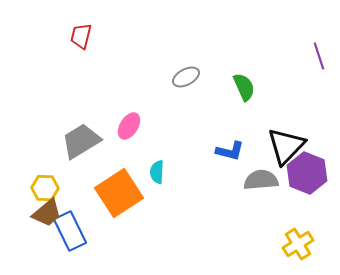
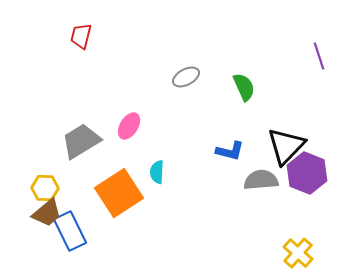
yellow cross: moved 9 px down; rotated 16 degrees counterclockwise
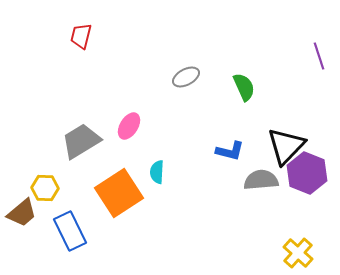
brown trapezoid: moved 25 px left
